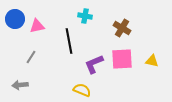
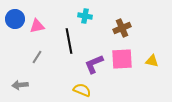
brown cross: rotated 36 degrees clockwise
gray line: moved 6 px right
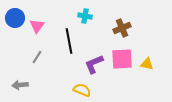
blue circle: moved 1 px up
pink triangle: rotated 42 degrees counterclockwise
yellow triangle: moved 5 px left, 3 px down
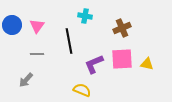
blue circle: moved 3 px left, 7 px down
gray line: moved 3 px up; rotated 56 degrees clockwise
gray arrow: moved 6 px right, 5 px up; rotated 42 degrees counterclockwise
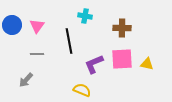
brown cross: rotated 24 degrees clockwise
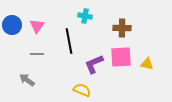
pink square: moved 1 px left, 2 px up
gray arrow: moved 1 px right; rotated 84 degrees clockwise
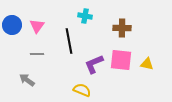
pink square: moved 3 px down; rotated 10 degrees clockwise
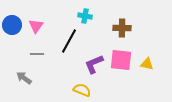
pink triangle: moved 1 px left
black line: rotated 40 degrees clockwise
gray arrow: moved 3 px left, 2 px up
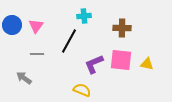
cyan cross: moved 1 px left; rotated 16 degrees counterclockwise
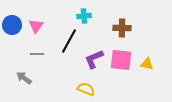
purple L-shape: moved 5 px up
yellow semicircle: moved 4 px right, 1 px up
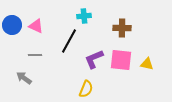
pink triangle: rotated 42 degrees counterclockwise
gray line: moved 2 px left, 1 px down
yellow semicircle: rotated 90 degrees clockwise
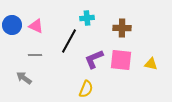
cyan cross: moved 3 px right, 2 px down
yellow triangle: moved 4 px right
